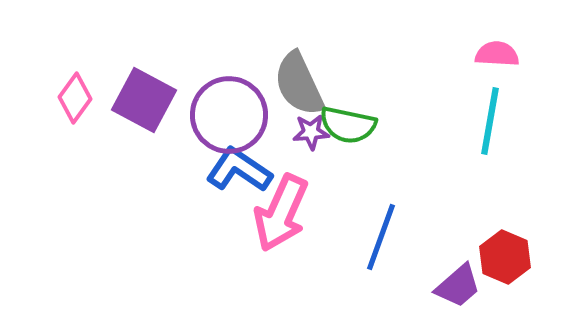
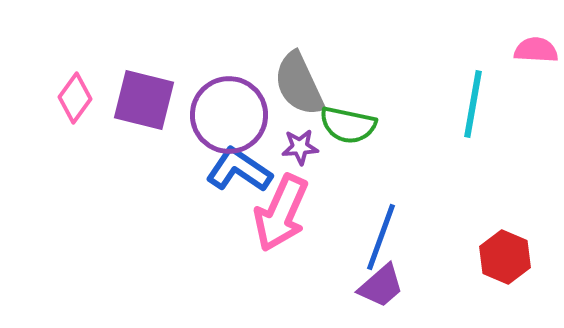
pink semicircle: moved 39 px right, 4 px up
purple square: rotated 14 degrees counterclockwise
cyan line: moved 17 px left, 17 px up
purple star: moved 11 px left, 15 px down
purple trapezoid: moved 77 px left
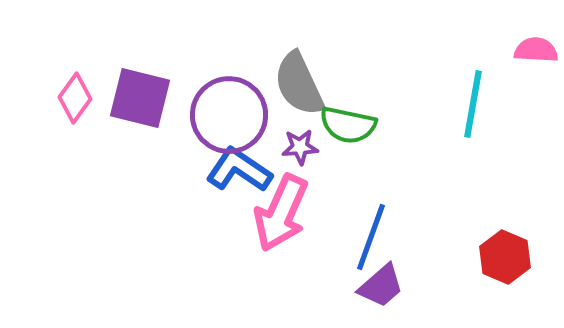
purple square: moved 4 px left, 2 px up
blue line: moved 10 px left
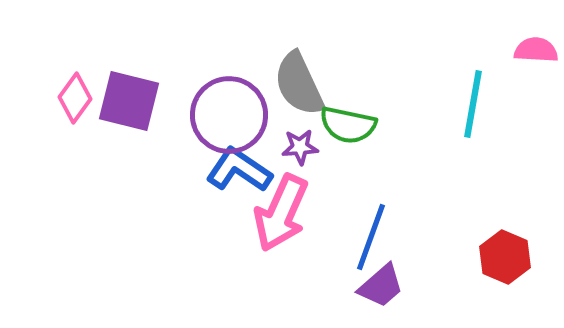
purple square: moved 11 px left, 3 px down
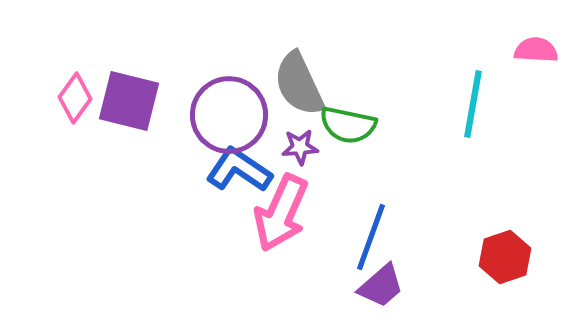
red hexagon: rotated 18 degrees clockwise
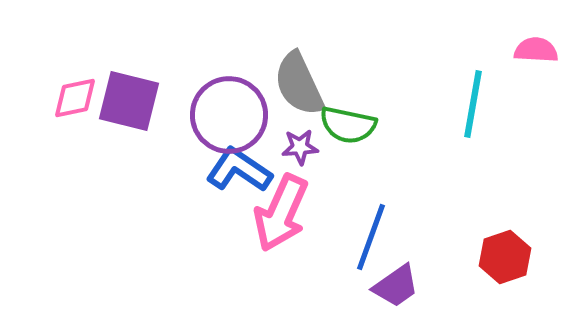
pink diamond: rotated 42 degrees clockwise
purple trapezoid: moved 15 px right; rotated 6 degrees clockwise
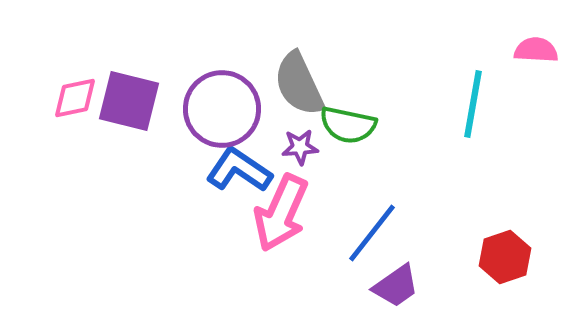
purple circle: moved 7 px left, 6 px up
blue line: moved 1 px right, 4 px up; rotated 18 degrees clockwise
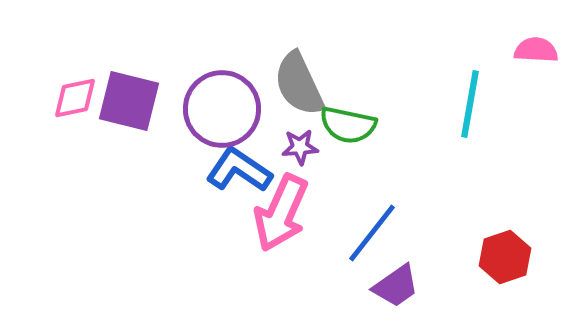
cyan line: moved 3 px left
